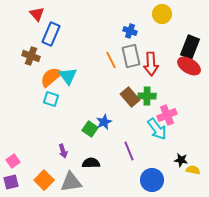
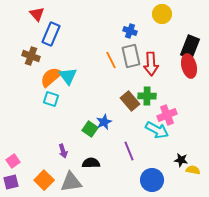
red ellipse: rotated 45 degrees clockwise
brown rectangle: moved 4 px down
cyan arrow: moved 1 px down; rotated 25 degrees counterclockwise
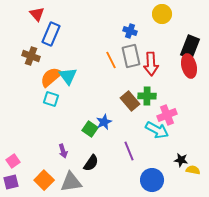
black semicircle: rotated 126 degrees clockwise
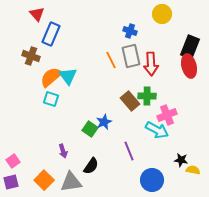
black semicircle: moved 3 px down
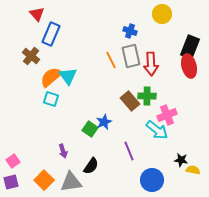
brown cross: rotated 18 degrees clockwise
cyan arrow: rotated 10 degrees clockwise
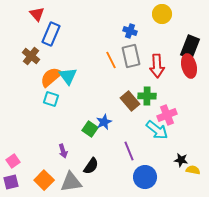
red arrow: moved 6 px right, 2 px down
blue circle: moved 7 px left, 3 px up
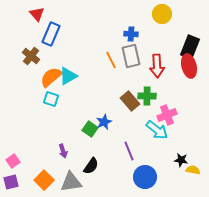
blue cross: moved 1 px right, 3 px down; rotated 16 degrees counterclockwise
cyan triangle: rotated 36 degrees clockwise
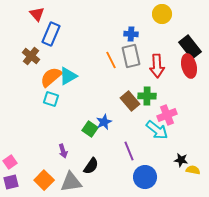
black rectangle: rotated 60 degrees counterclockwise
pink square: moved 3 px left, 1 px down
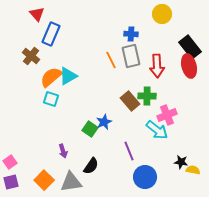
black star: moved 2 px down
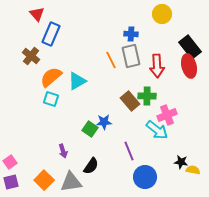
cyan triangle: moved 9 px right, 5 px down
blue star: rotated 21 degrees clockwise
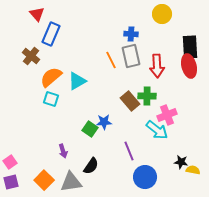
black rectangle: rotated 35 degrees clockwise
